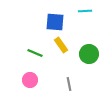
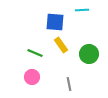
cyan line: moved 3 px left, 1 px up
pink circle: moved 2 px right, 3 px up
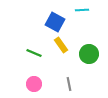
blue square: rotated 24 degrees clockwise
green line: moved 1 px left
pink circle: moved 2 px right, 7 px down
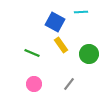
cyan line: moved 1 px left, 2 px down
green line: moved 2 px left
gray line: rotated 48 degrees clockwise
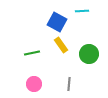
cyan line: moved 1 px right, 1 px up
blue square: moved 2 px right
green line: rotated 35 degrees counterclockwise
gray line: rotated 32 degrees counterclockwise
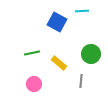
yellow rectangle: moved 2 px left, 18 px down; rotated 14 degrees counterclockwise
green circle: moved 2 px right
gray line: moved 12 px right, 3 px up
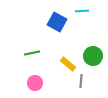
green circle: moved 2 px right, 2 px down
yellow rectangle: moved 9 px right, 1 px down
pink circle: moved 1 px right, 1 px up
